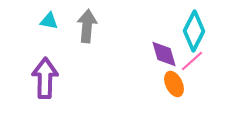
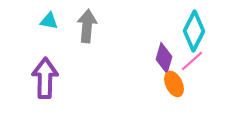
purple diamond: moved 4 px down; rotated 32 degrees clockwise
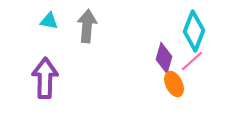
cyan diamond: rotated 6 degrees counterclockwise
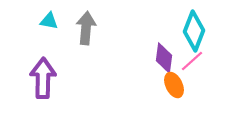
gray arrow: moved 1 px left, 2 px down
purple diamond: rotated 8 degrees counterclockwise
purple arrow: moved 2 px left
orange ellipse: moved 1 px down
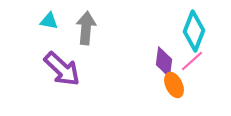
purple diamond: moved 4 px down
purple arrow: moved 19 px right, 9 px up; rotated 132 degrees clockwise
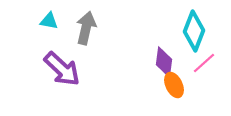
gray arrow: rotated 8 degrees clockwise
pink line: moved 12 px right, 2 px down
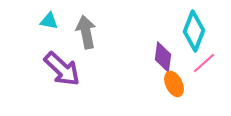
gray arrow: moved 4 px down; rotated 24 degrees counterclockwise
purple diamond: moved 1 px left, 5 px up
orange ellipse: moved 1 px up
